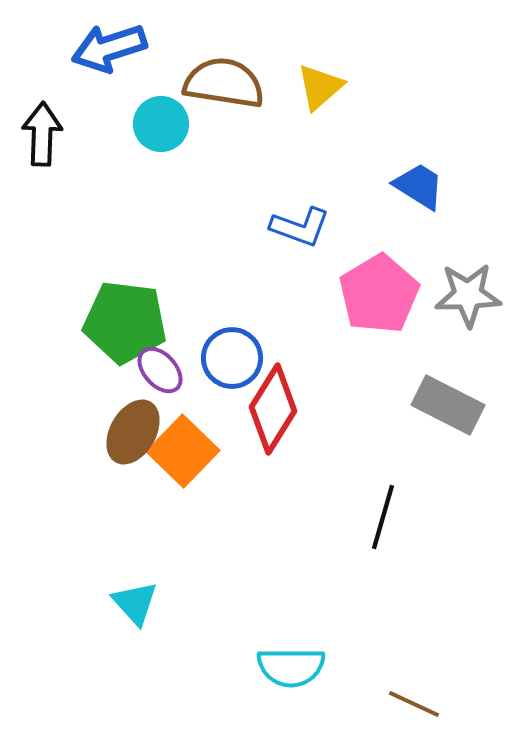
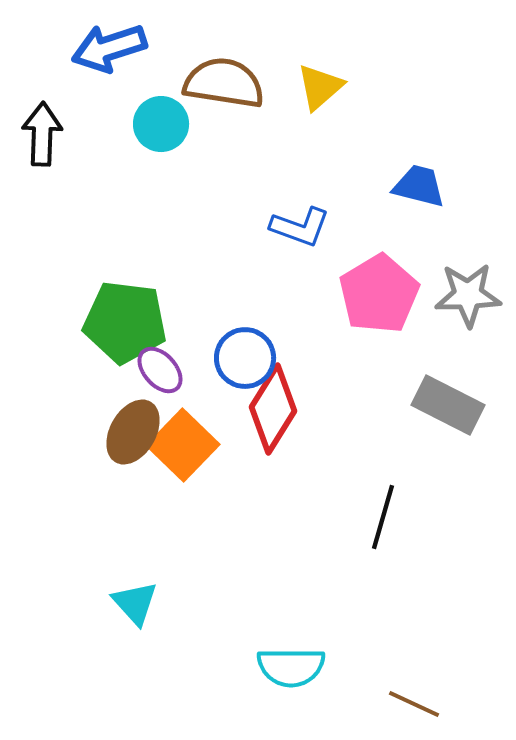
blue trapezoid: rotated 18 degrees counterclockwise
blue circle: moved 13 px right
orange square: moved 6 px up
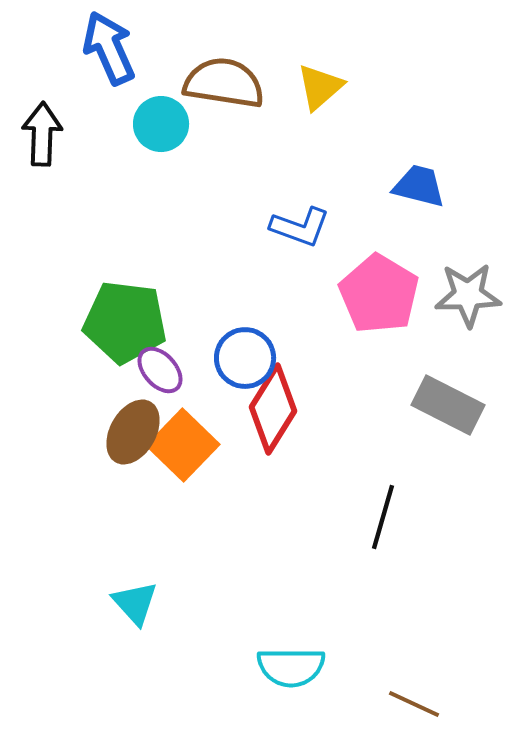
blue arrow: rotated 84 degrees clockwise
pink pentagon: rotated 10 degrees counterclockwise
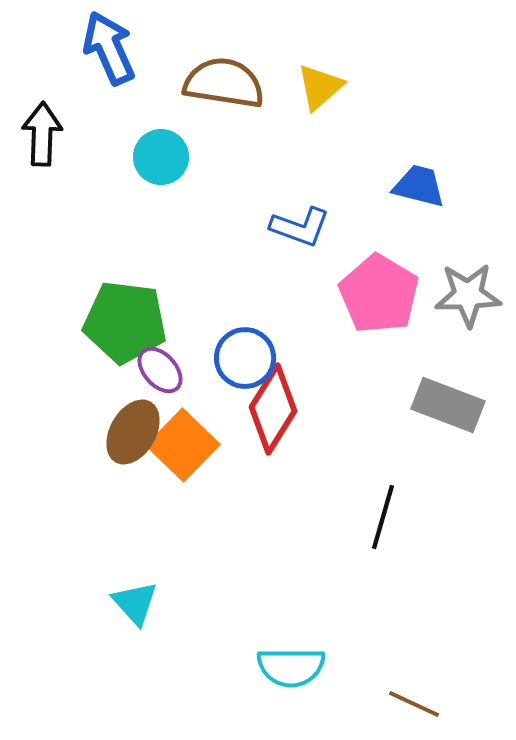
cyan circle: moved 33 px down
gray rectangle: rotated 6 degrees counterclockwise
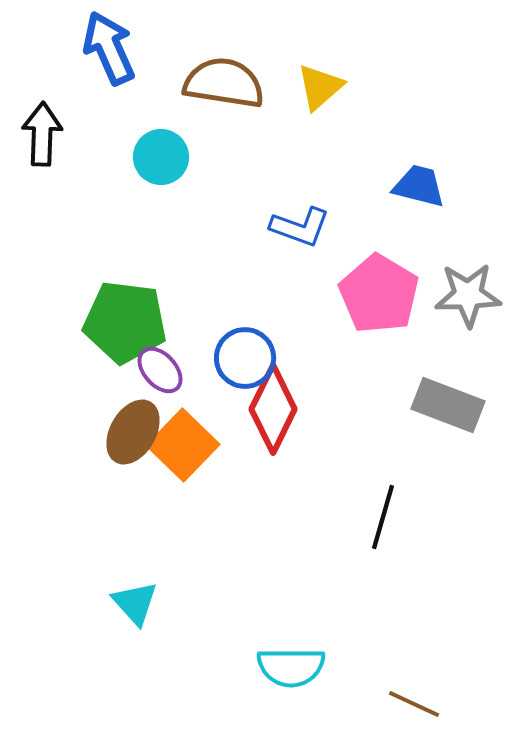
red diamond: rotated 6 degrees counterclockwise
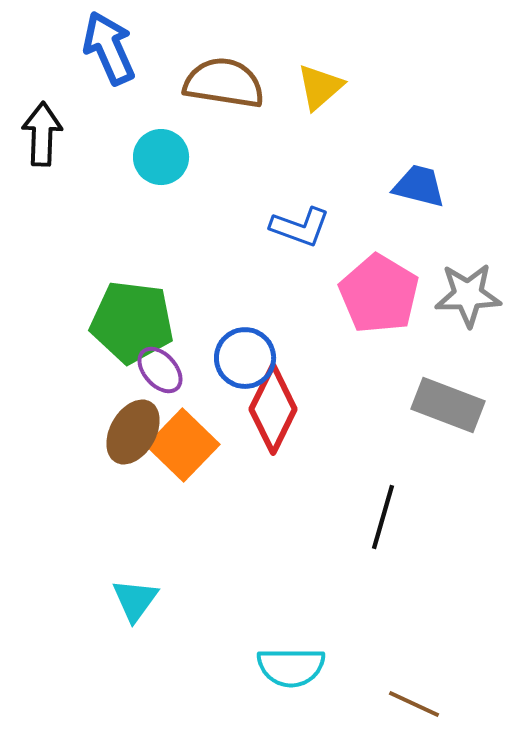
green pentagon: moved 7 px right
cyan triangle: moved 3 px up; rotated 18 degrees clockwise
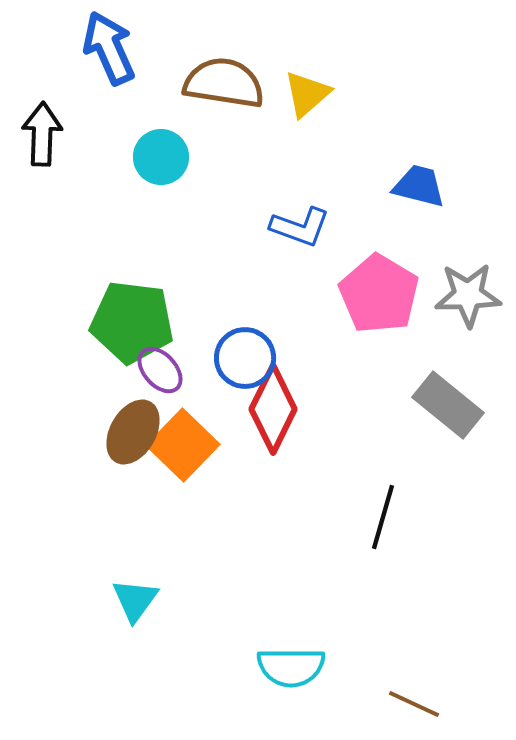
yellow triangle: moved 13 px left, 7 px down
gray rectangle: rotated 18 degrees clockwise
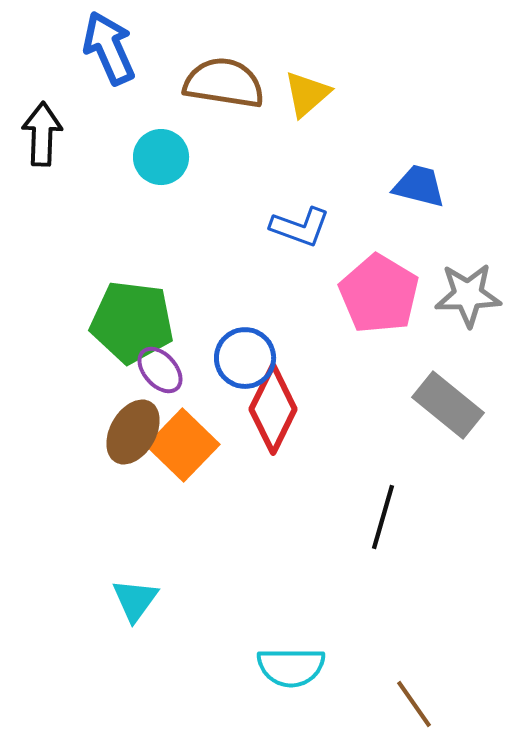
brown line: rotated 30 degrees clockwise
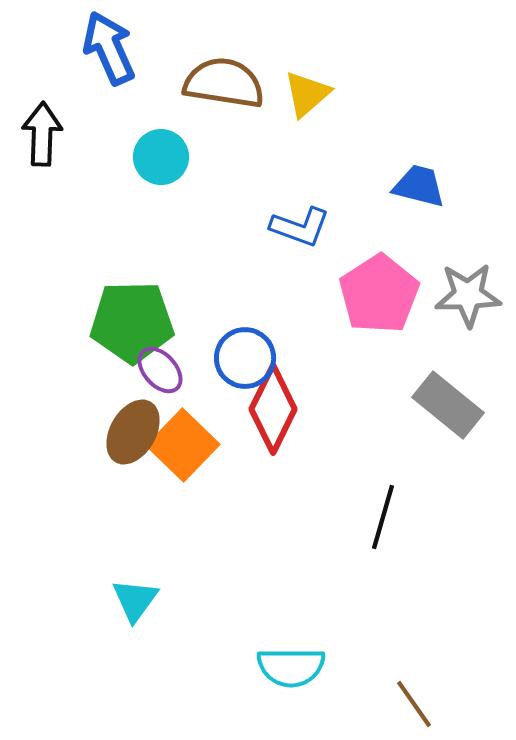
pink pentagon: rotated 8 degrees clockwise
green pentagon: rotated 8 degrees counterclockwise
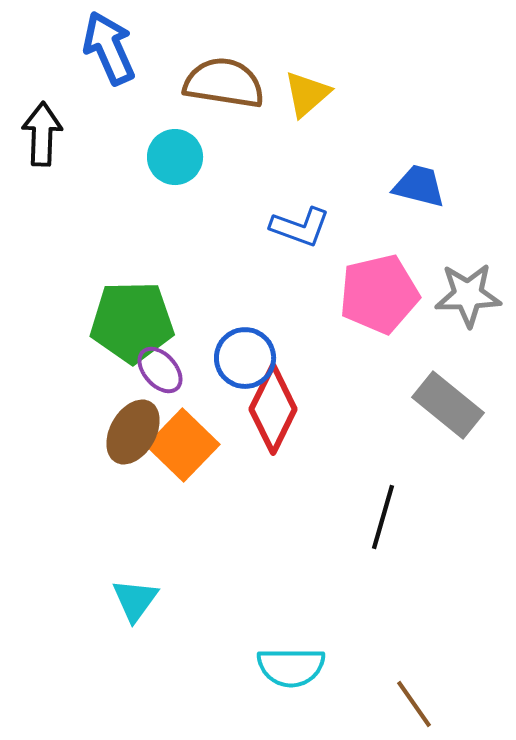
cyan circle: moved 14 px right
pink pentagon: rotated 20 degrees clockwise
